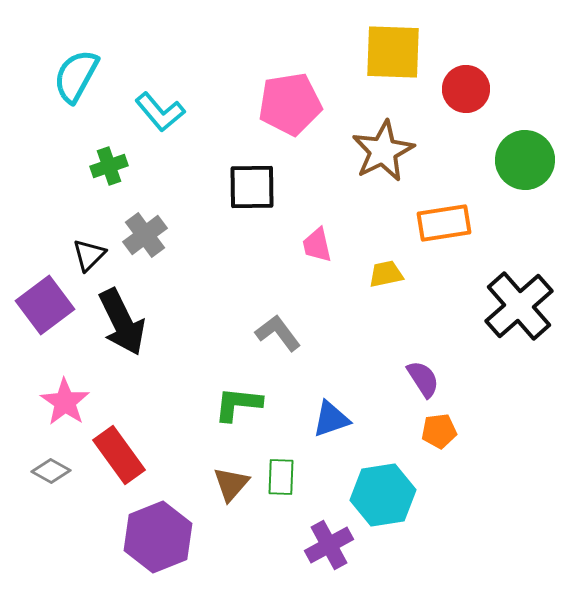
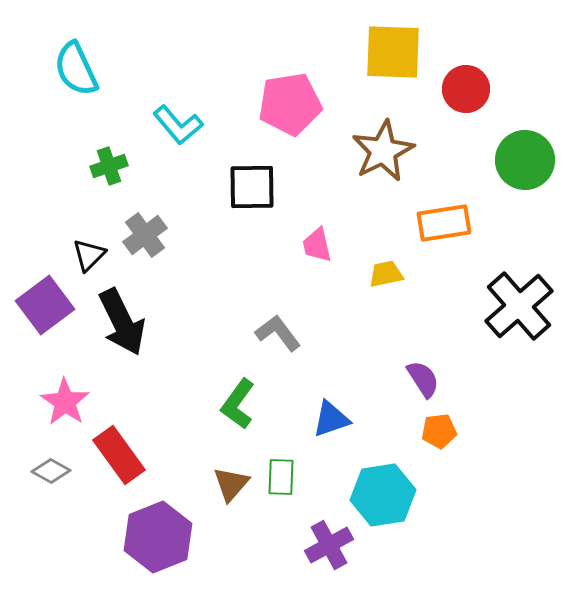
cyan semicircle: moved 7 px up; rotated 54 degrees counterclockwise
cyan L-shape: moved 18 px right, 13 px down
green L-shape: rotated 60 degrees counterclockwise
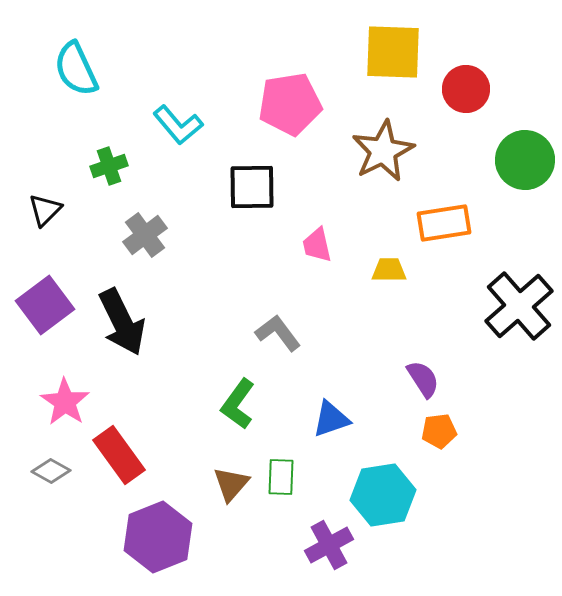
black triangle: moved 44 px left, 45 px up
yellow trapezoid: moved 3 px right, 4 px up; rotated 12 degrees clockwise
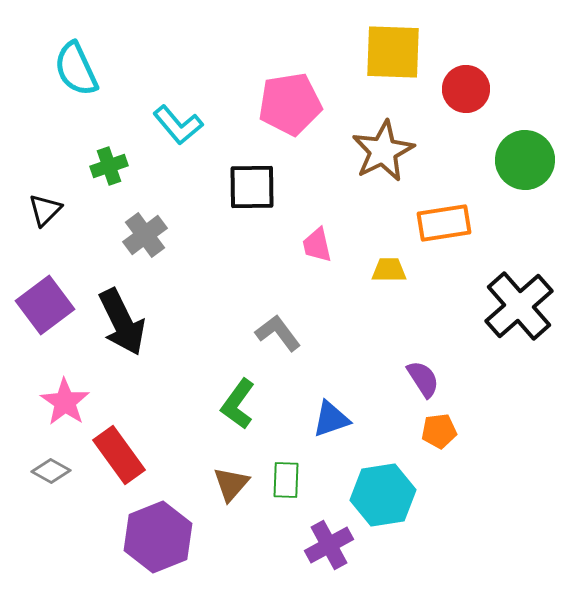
green rectangle: moved 5 px right, 3 px down
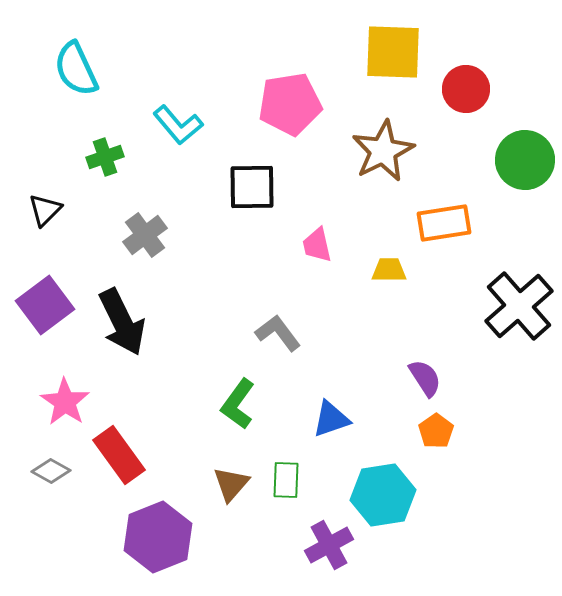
green cross: moved 4 px left, 9 px up
purple semicircle: moved 2 px right, 1 px up
orange pentagon: moved 3 px left; rotated 28 degrees counterclockwise
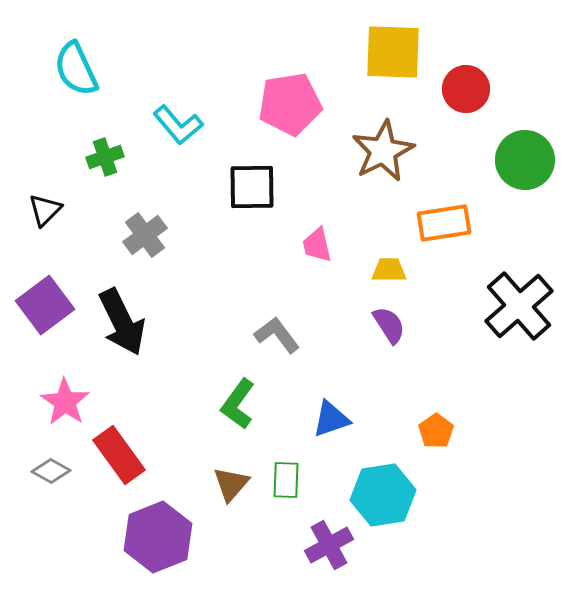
gray L-shape: moved 1 px left, 2 px down
purple semicircle: moved 36 px left, 53 px up
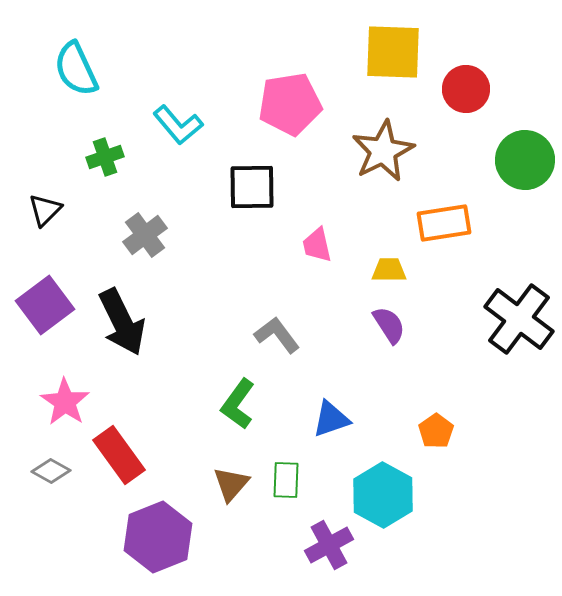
black cross: moved 13 px down; rotated 12 degrees counterclockwise
cyan hexagon: rotated 22 degrees counterclockwise
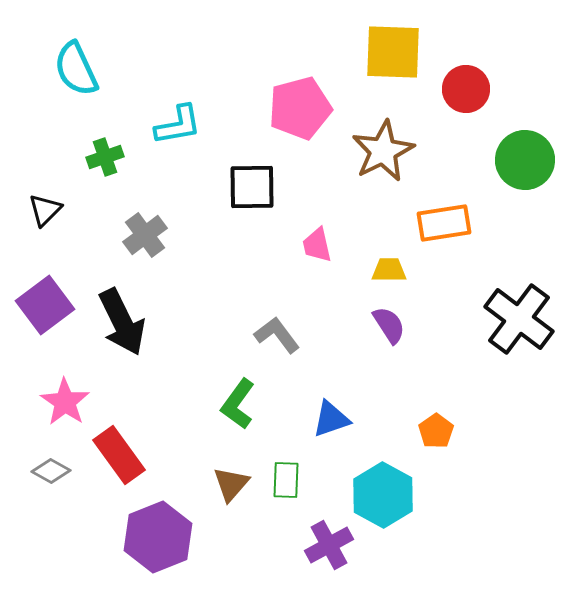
pink pentagon: moved 10 px right, 4 px down; rotated 6 degrees counterclockwise
cyan L-shape: rotated 60 degrees counterclockwise
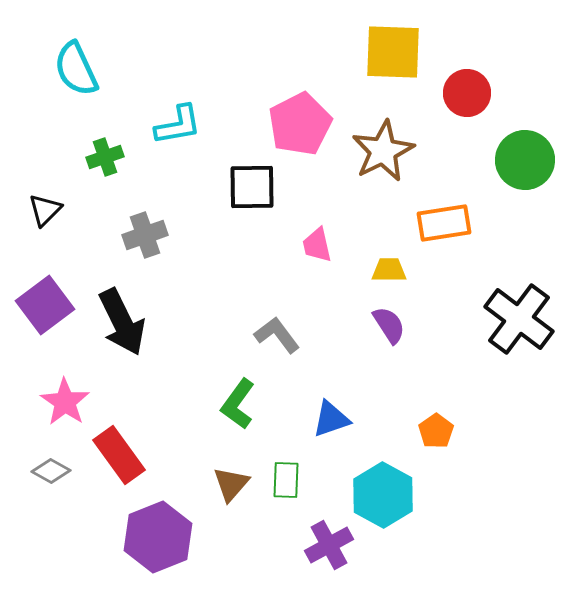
red circle: moved 1 px right, 4 px down
pink pentagon: moved 16 px down; rotated 12 degrees counterclockwise
gray cross: rotated 18 degrees clockwise
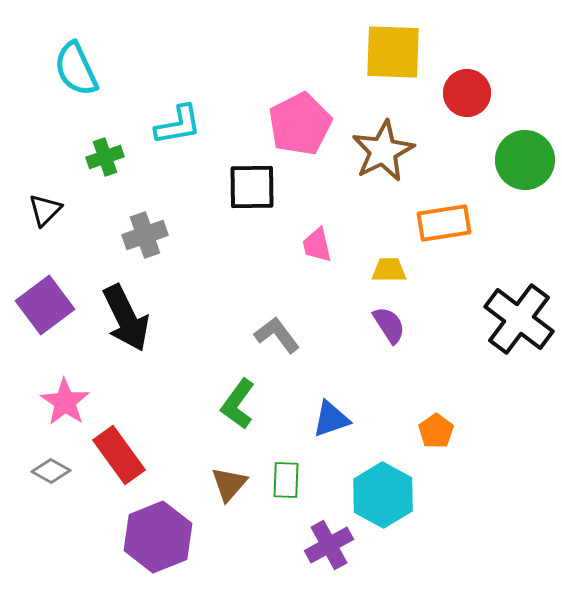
black arrow: moved 4 px right, 4 px up
brown triangle: moved 2 px left
